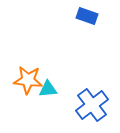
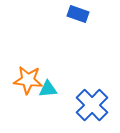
blue rectangle: moved 9 px left, 2 px up
blue cross: rotated 8 degrees counterclockwise
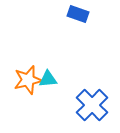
orange star: rotated 20 degrees counterclockwise
cyan triangle: moved 10 px up
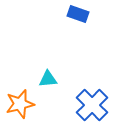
orange star: moved 8 px left, 24 px down
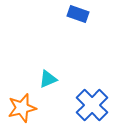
cyan triangle: rotated 18 degrees counterclockwise
orange star: moved 2 px right, 4 px down
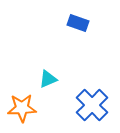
blue rectangle: moved 9 px down
orange star: rotated 12 degrees clockwise
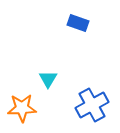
cyan triangle: rotated 36 degrees counterclockwise
blue cross: rotated 16 degrees clockwise
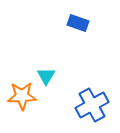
cyan triangle: moved 2 px left, 3 px up
orange star: moved 12 px up
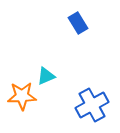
blue rectangle: rotated 40 degrees clockwise
cyan triangle: rotated 36 degrees clockwise
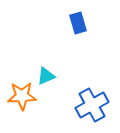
blue rectangle: rotated 15 degrees clockwise
